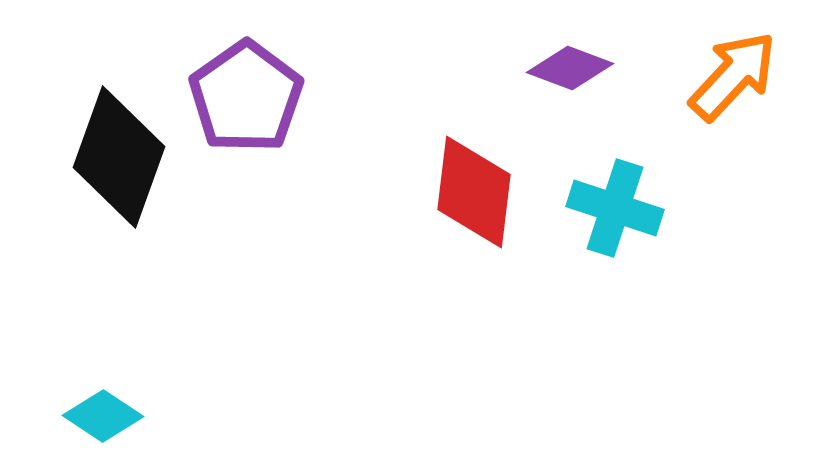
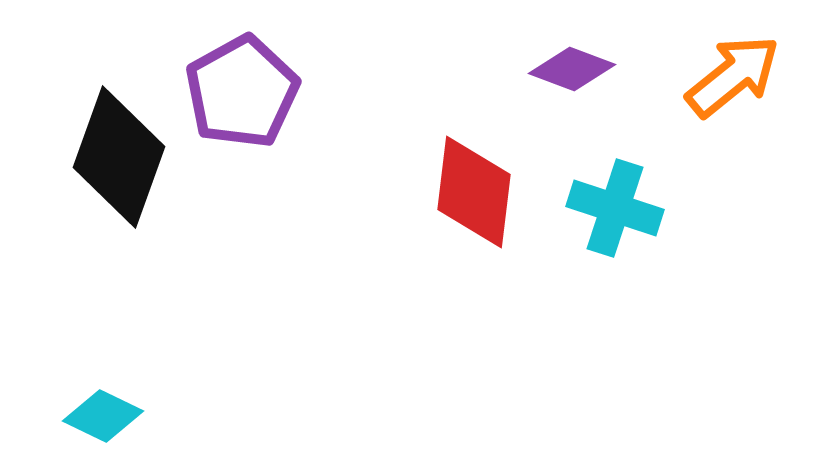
purple diamond: moved 2 px right, 1 px down
orange arrow: rotated 8 degrees clockwise
purple pentagon: moved 4 px left, 5 px up; rotated 6 degrees clockwise
cyan diamond: rotated 8 degrees counterclockwise
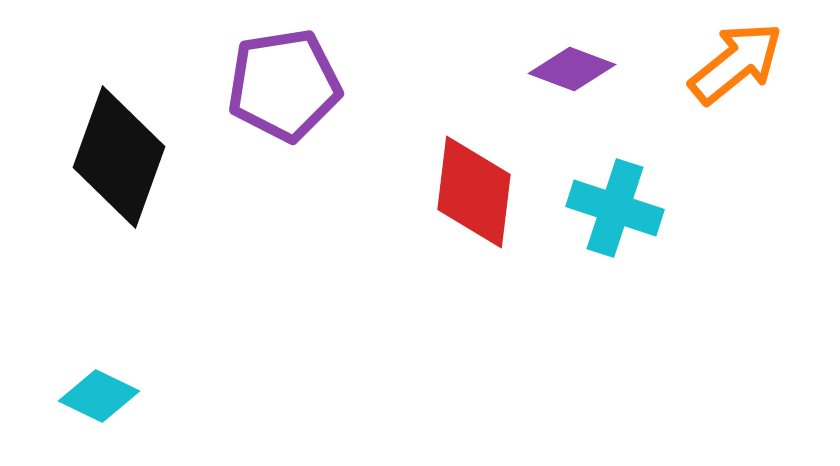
orange arrow: moved 3 px right, 13 px up
purple pentagon: moved 42 px right, 7 px up; rotated 20 degrees clockwise
cyan diamond: moved 4 px left, 20 px up
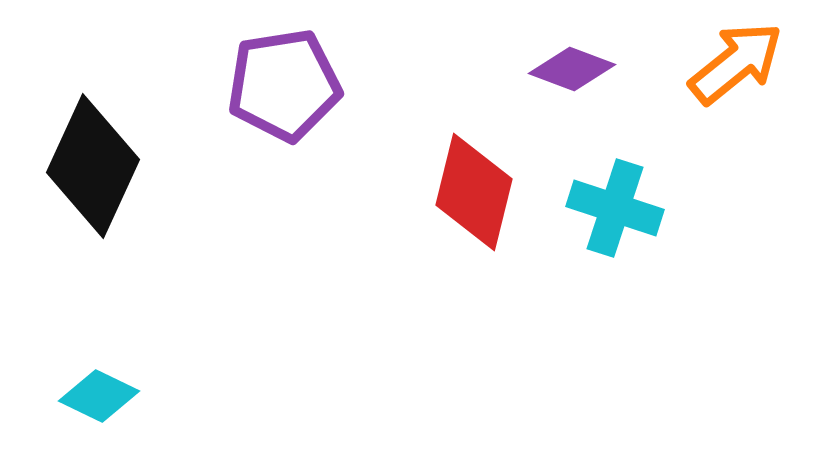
black diamond: moved 26 px left, 9 px down; rotated 5 degrees clockwise
red diamond: rotated 7 degrees clockwise
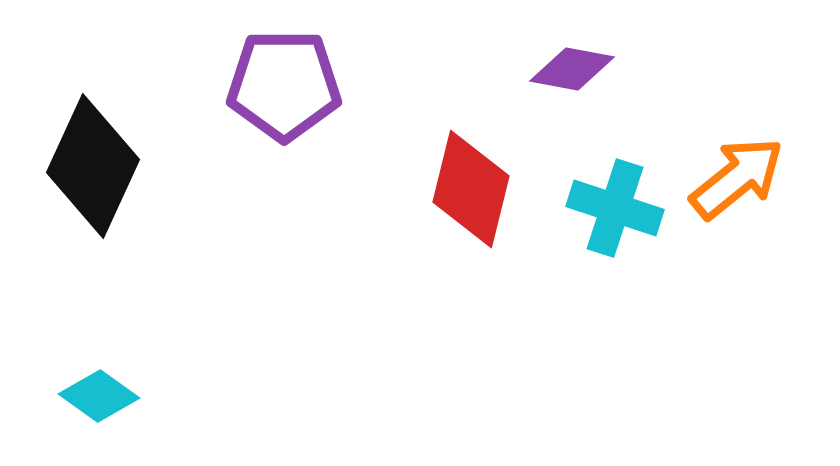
orange arrow: moved 1 px right, 115 px down
purple diamond: rotated 10 degrees counterclockwise
purple pentagon: rotated 9 degrees clockwise
red diamond: moved 3 px left, 3 px up
cyan diamond: rotated 10 degrees clockwise
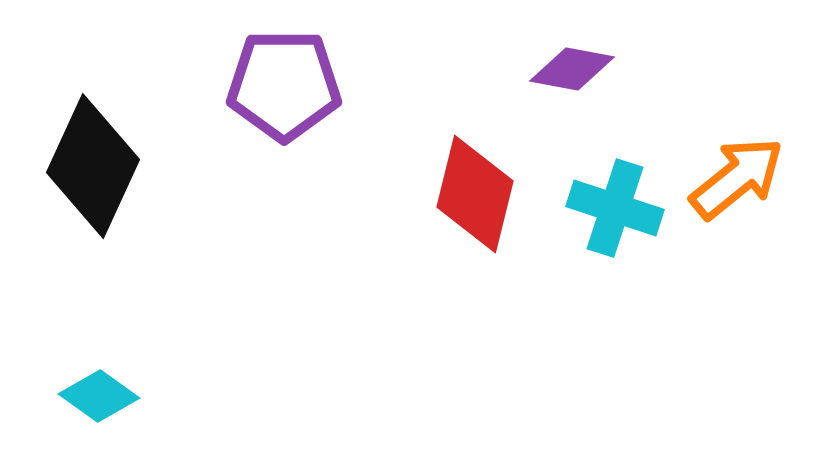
red diamond: moved 4 px right, 5 px down
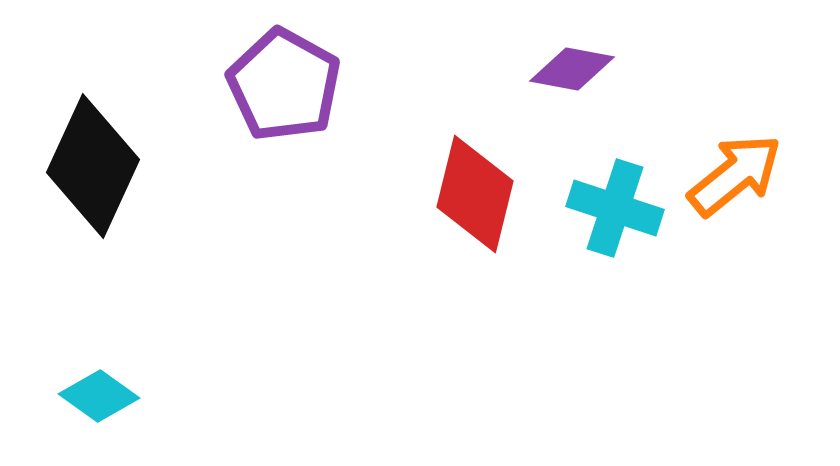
purple pentagon: rotated 29 degrees clockwise
orange arrow: moved 2 px left, 3 px up
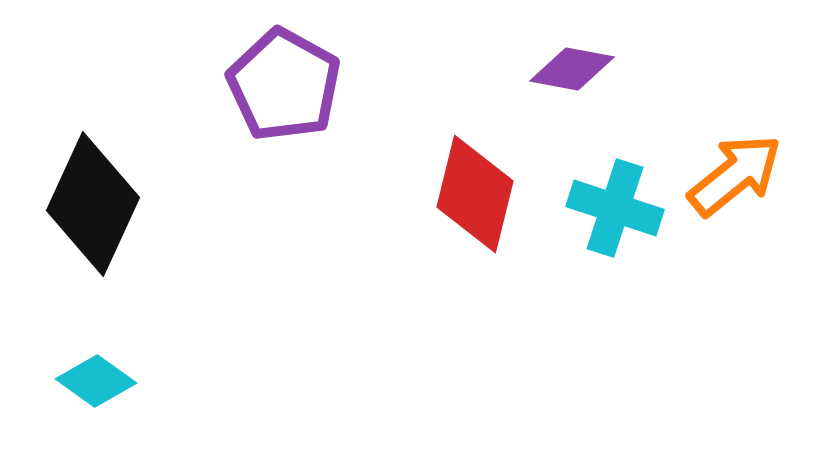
black diamond: moved 38 px down
cyan diamond: moved 3 px left, 15 px up
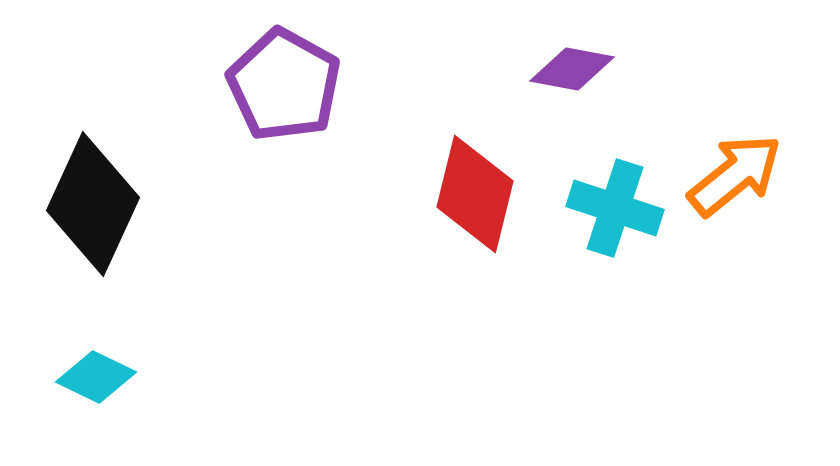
cyan diamond: moved 4 px up; rotated 10 degrees counterclockwise
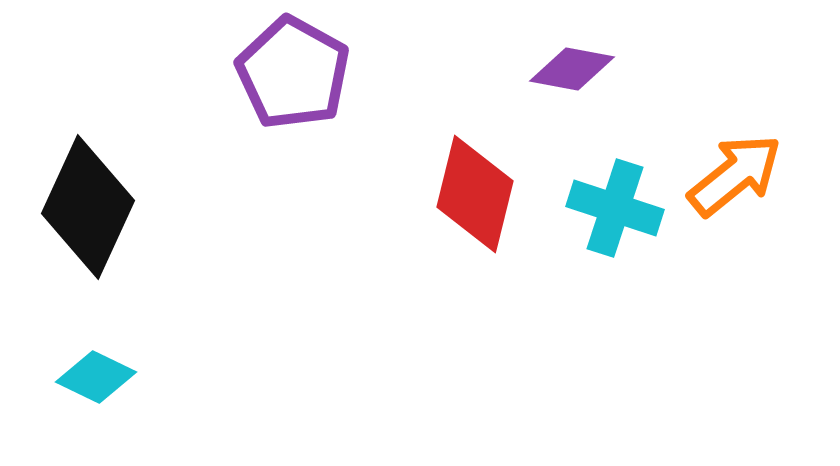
purple pentagon: moved 9 px right, 12 px up
black diamond: moved 5 px left, 3 px down
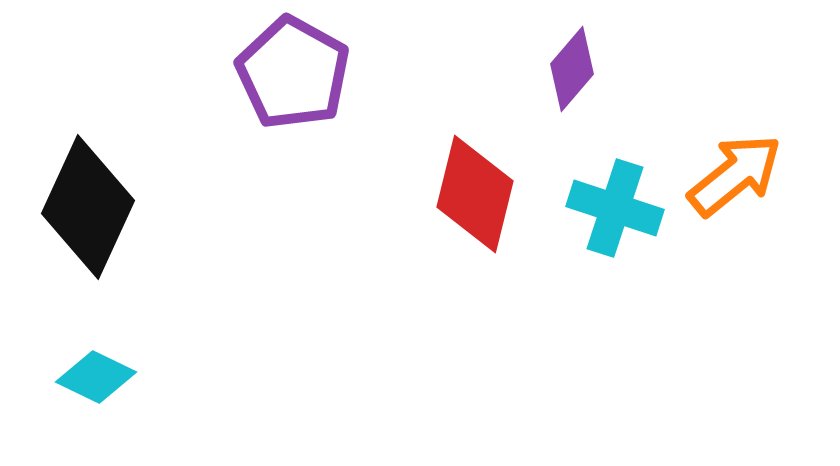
purple diamond: rotated 60 degrees counterclockwise
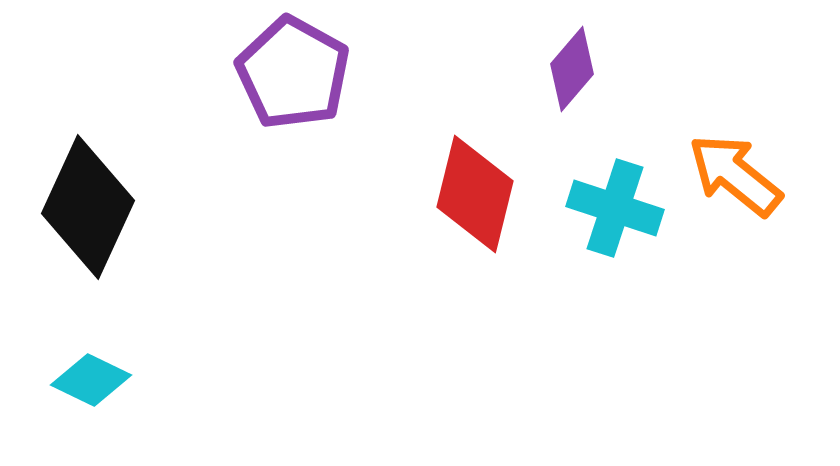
orange arrow: rotated 102 degrees counterclockwise
cyan diamond: moved 5 px left, 3 px down
